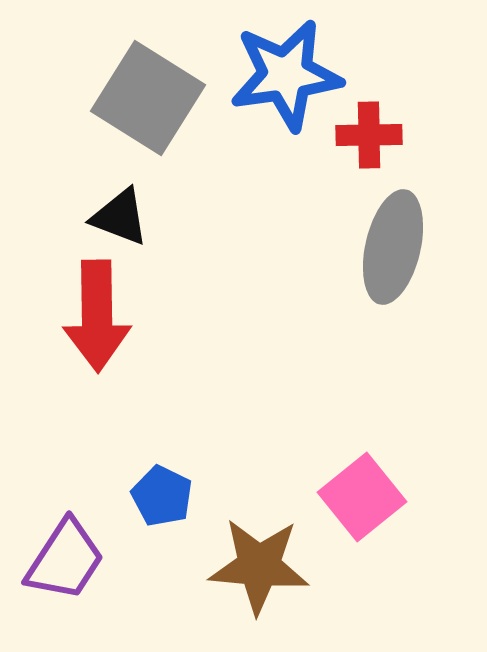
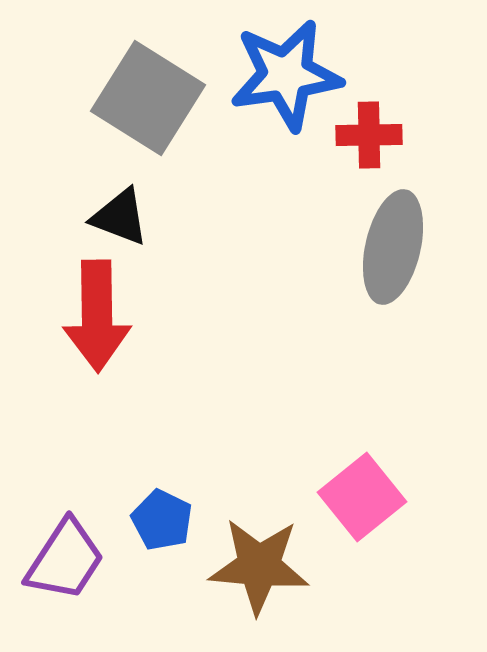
blue pentagon: moved 24 px down
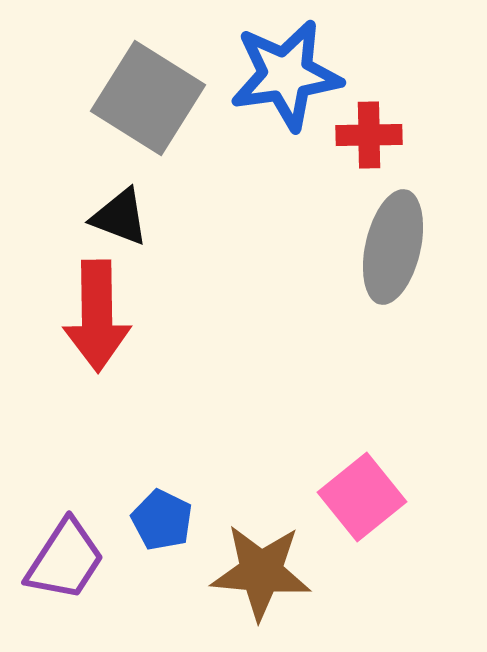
brown star: moved 2 px right, 6 px down
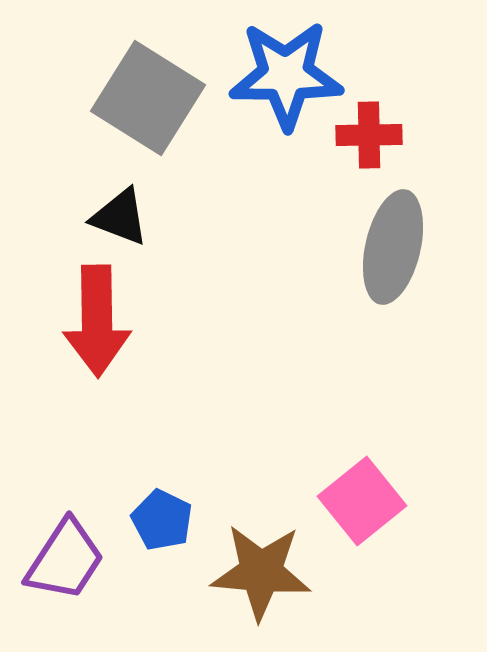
blue star: rotated 8 degrees clockwise
red arrow: moved 5 px down
pink square: moved 4 px down
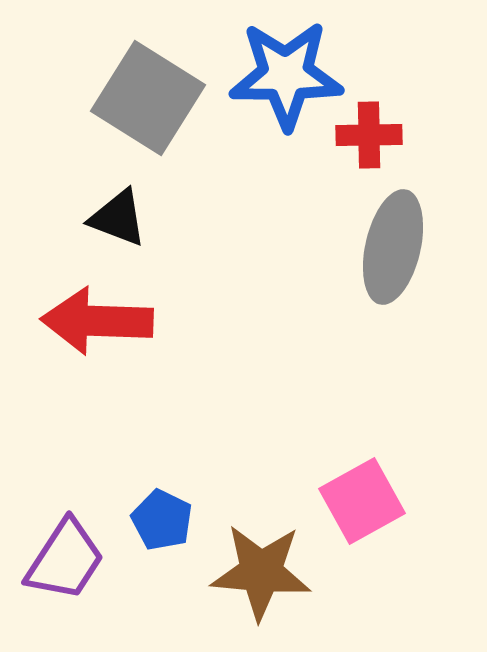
black triangle: moved 2 px left, 1 px down
red arrow: rotated 93 degrees clockwise
pink square: rotated 10 degrees clockwise
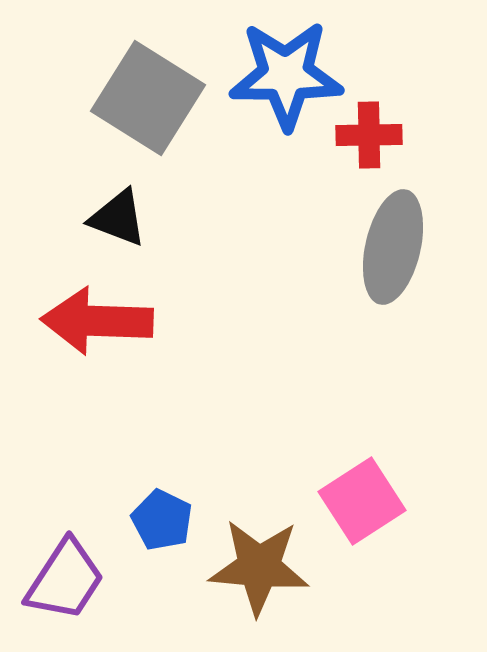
pink square: rotated 4 degrees counterclockwise
purple trapezoid: moved 20 px down
brown star: moved 2 px left, 5 px up
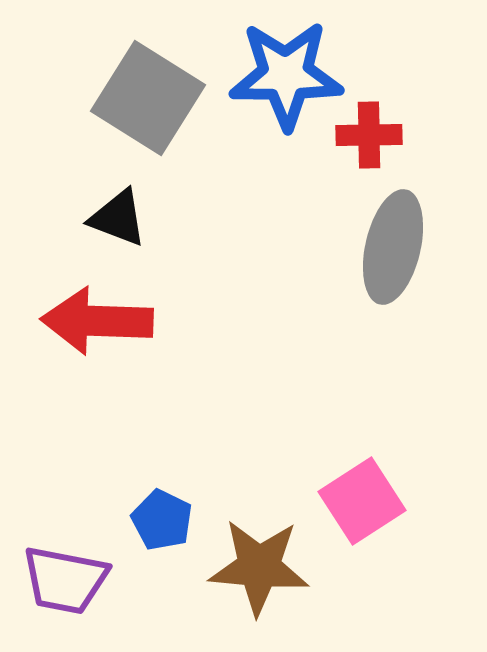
purple trapezoid: rotated 68 degrees clockwise
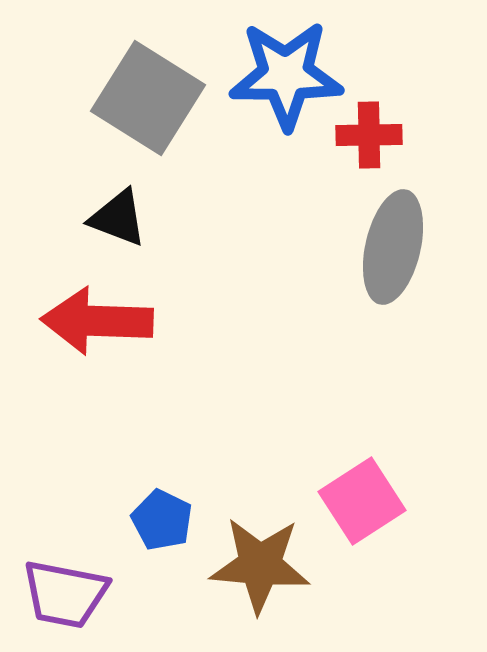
brown star: moved 1 px right, 2 px up
purple trapezoid: moved 14 px down
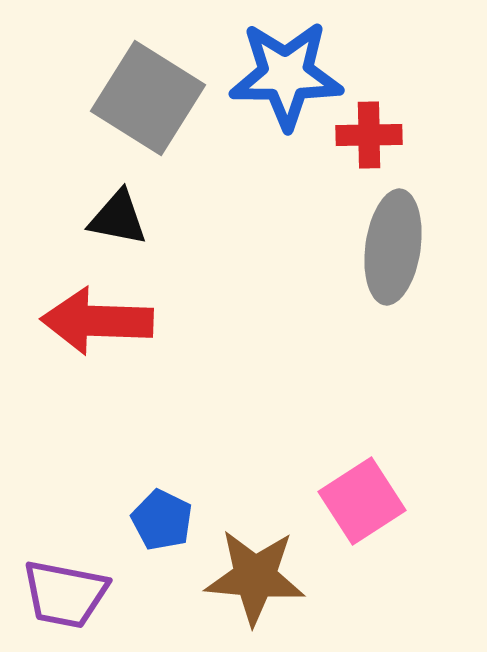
black triangle: rotated 10 degrees counterclockwise
gray ellipse: rotated 5 degrees counterclockwise
brown star: moved 5 px left, 12 px down
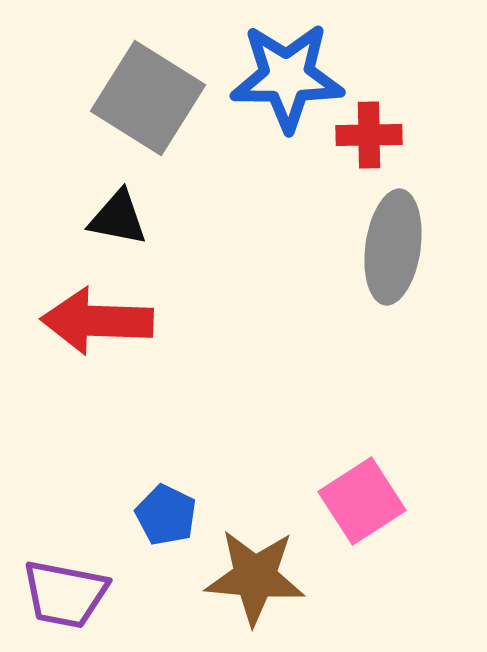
blue star: moved 1 px right, 2 px down
blue pentagon: moved 4 px right, 5 px up
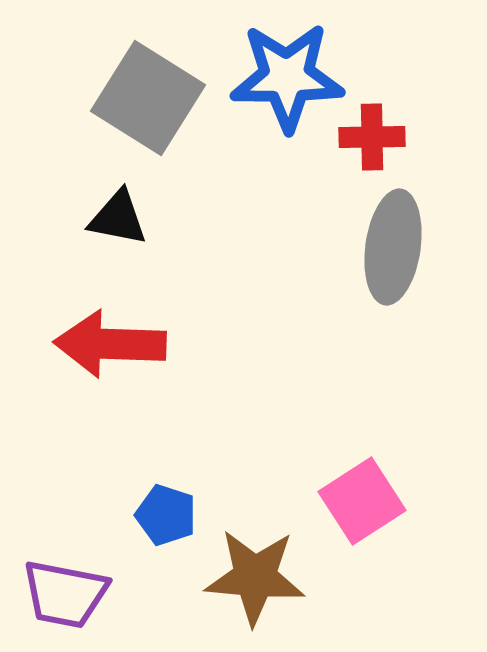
red cross: moved 3 px right, 2 px down
red arrow: moved 13 px right, 23 px down
blue pentagon: rotated 8 degrees counterclockwise
